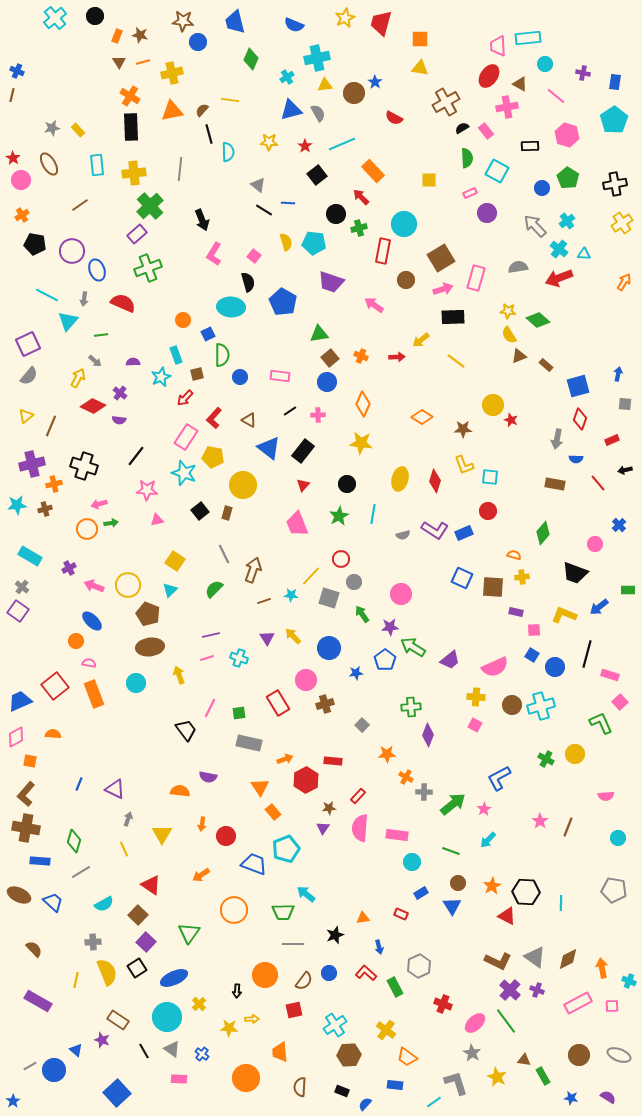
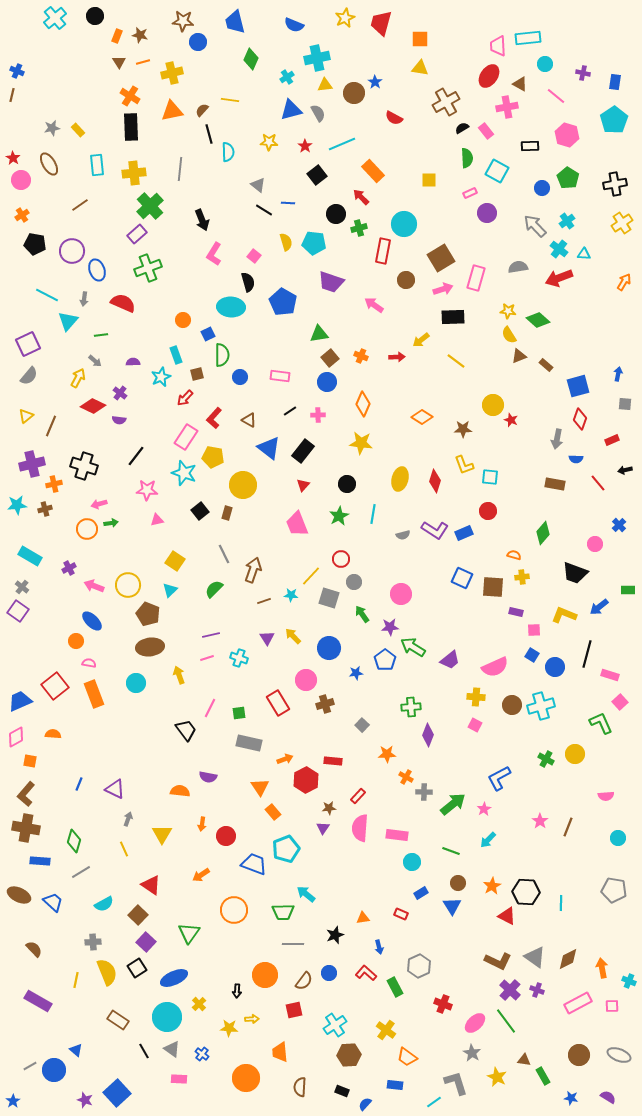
purple star at (102, 1040): moved 17 px left, 60 px down
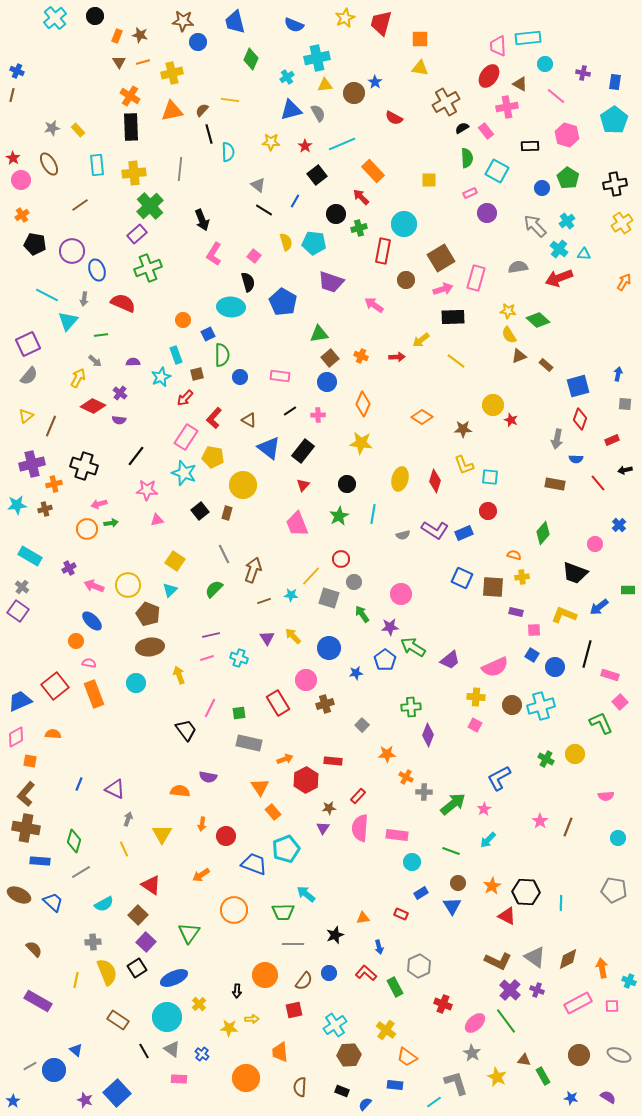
yellow star at (269, 142): moved 2 px right
blue line at (288, 203): moved 7 px right, 2 px up; rotated 64 degrees counterclockwise
